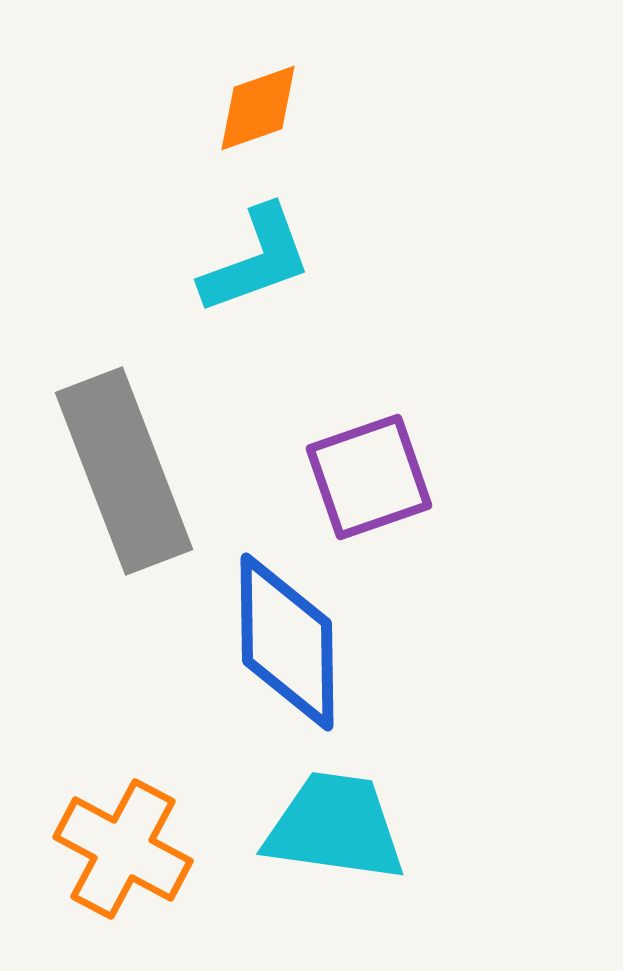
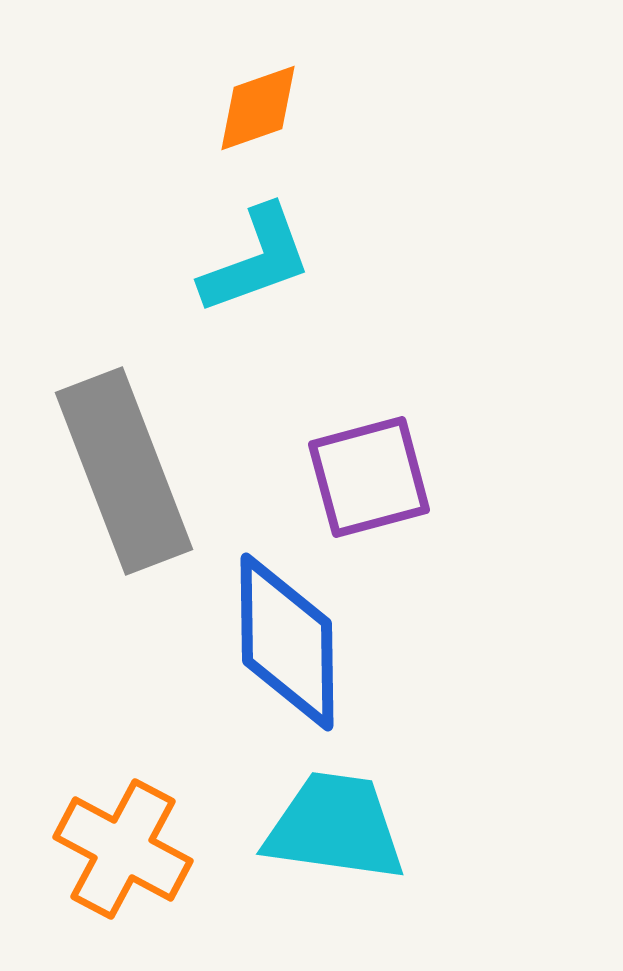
purple square: rotated 4 degrees clockwise
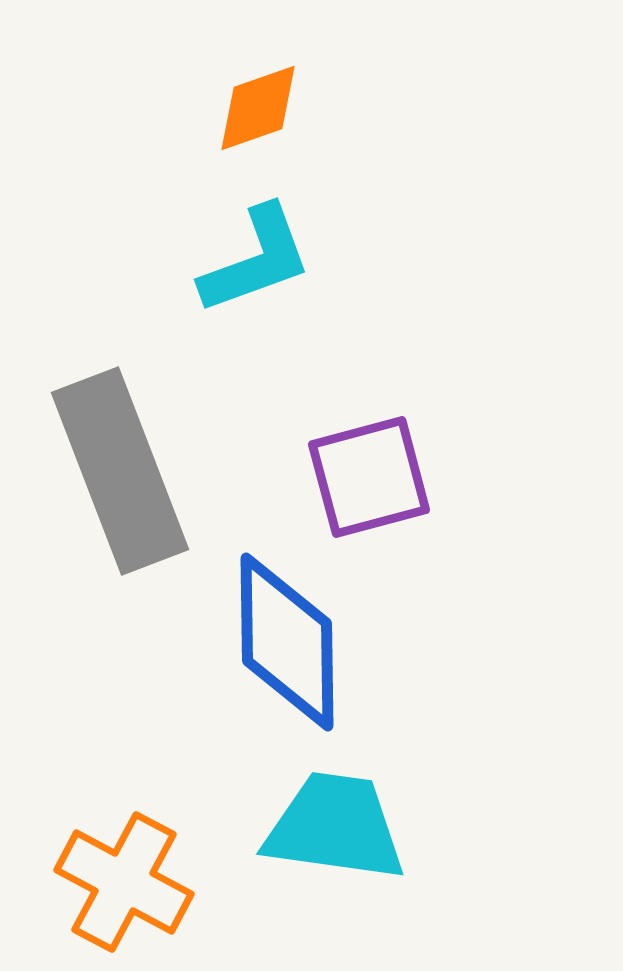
gray rectangle: moved 4 px left
orange cross: moved 1 px right, 33 px down
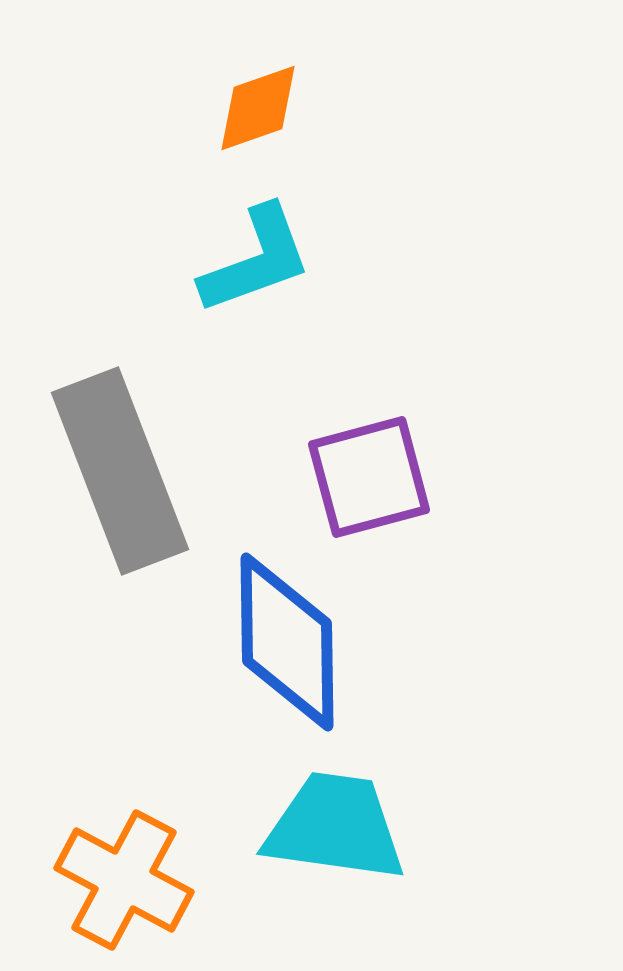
orange cross: moved 2 px up
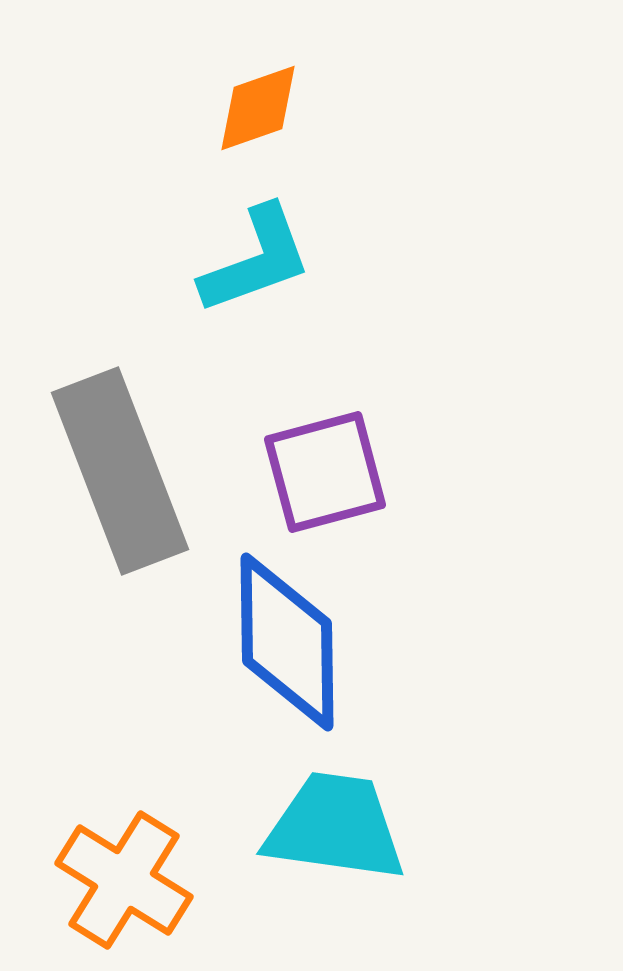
purple square: moved 44 px left, 5 px up
orange cross: rotated 4 degrees clockwise
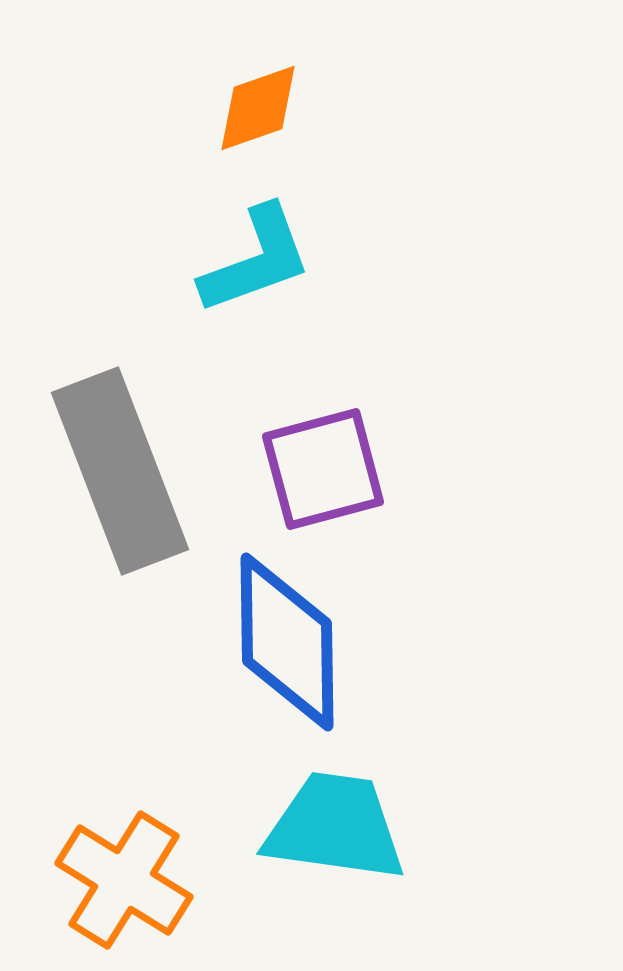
purple square: moved 2 px left, 3 px up
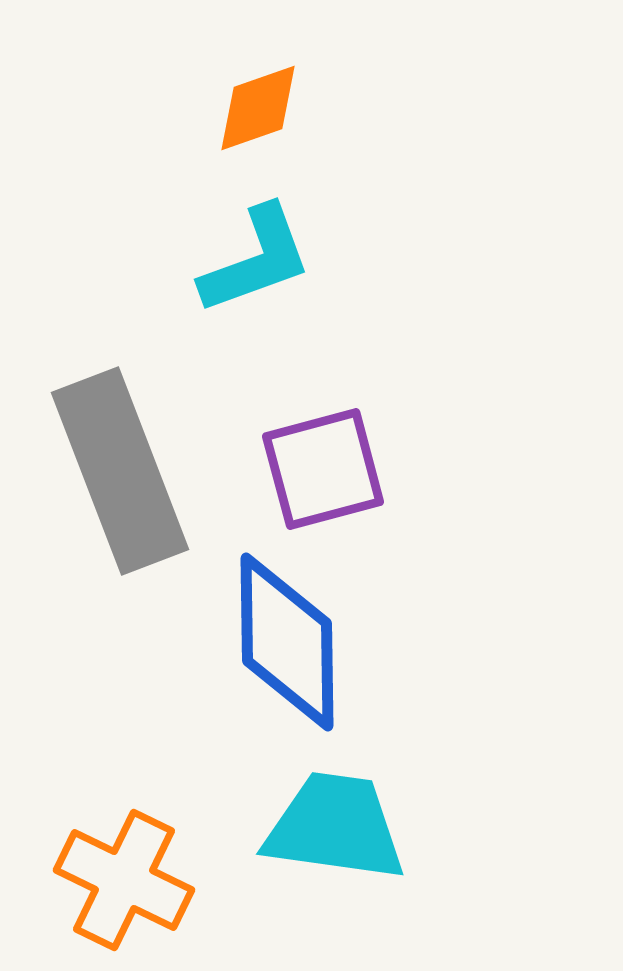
orange cross: rotated 6 degrees counterclockwise
